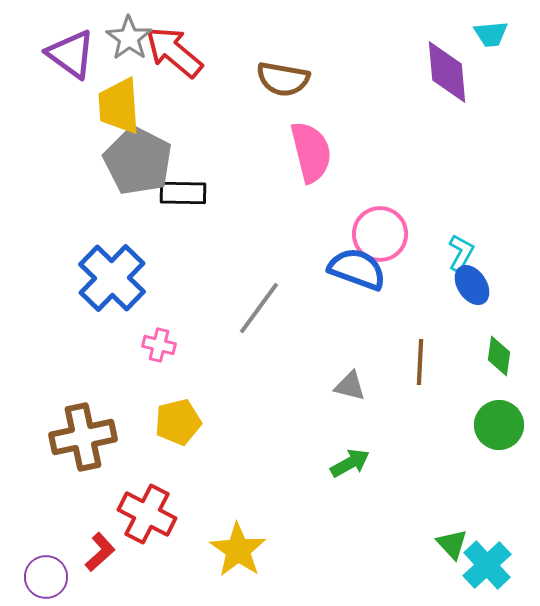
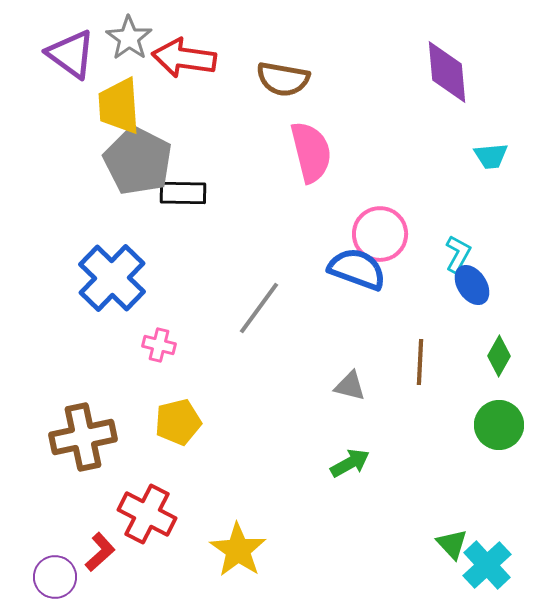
cyan trapezoid: moved 122 px down
red arrow: moved 10 px right, 6 px down; rotated 32 degrees counterclockwise
cyan L-shape: moved 3 px left, 1 px down
green diamond: rotated 21 degrees clockwise
purple circle: moved 9 px right
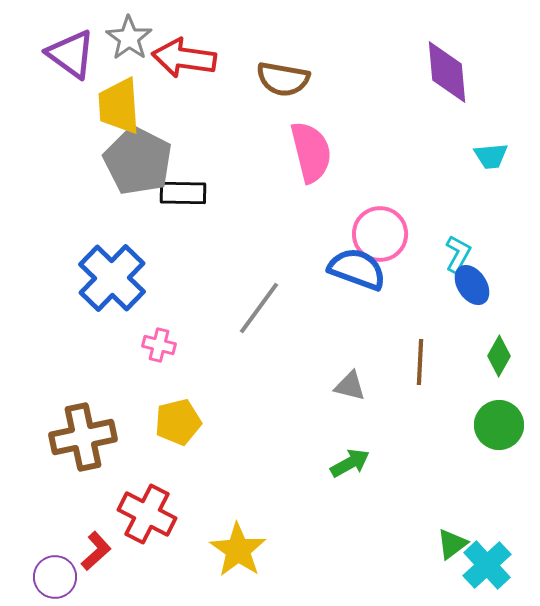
green triangle: rotated 36 degrees clockwise
red L-shape: moved 4 px left, 1 px up
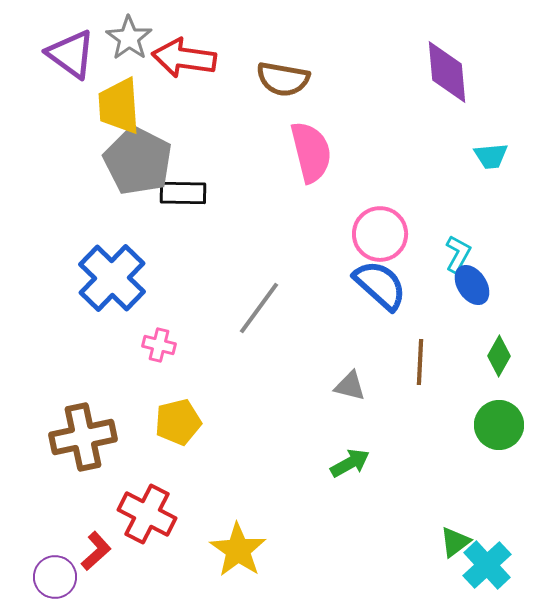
blue semicircle: moved 23 px right, 16 px down; rotated 22 degrees clockwise
green triangle: moved 3 px right, 2 px up
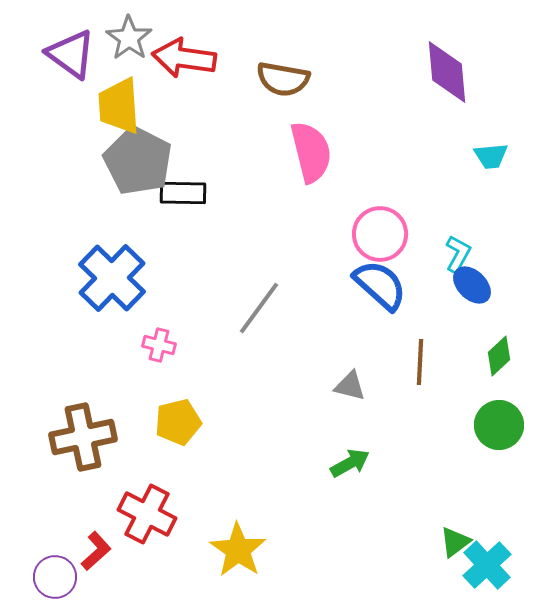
blue ellipse: rotated 12 degrees counterclockwise
green diamond: rotated 18 degrees clockwise
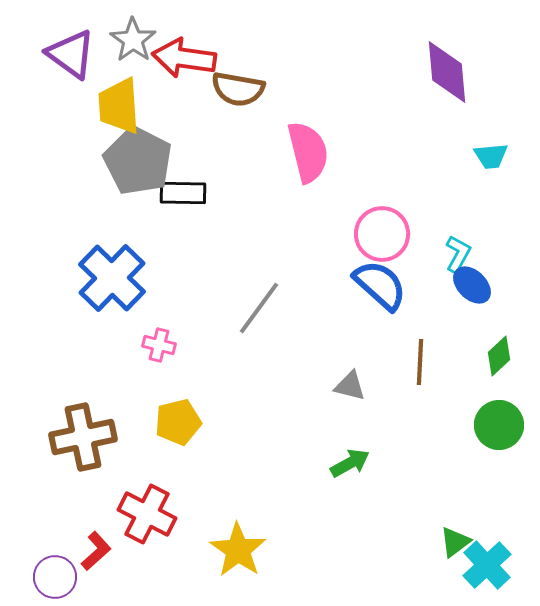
gray star: moved 4 px right, 2 px down
brown semicircle: moved 45 px left, 10 px down
pink semicircle: moved 3 px left
pink circle: moved 2 px right
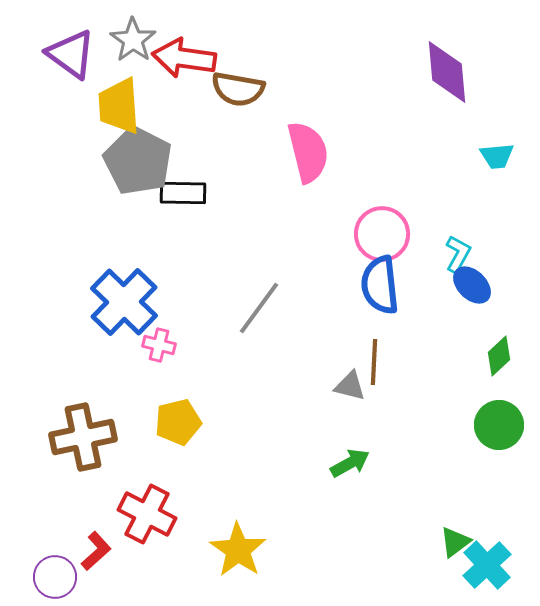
cyan trapezoid: moved 6 px right
blue cross: moved 12 px right, 24 px down
blue semicircle: rotated 138 degrees counterclockwise
brown line: moved 46 px left
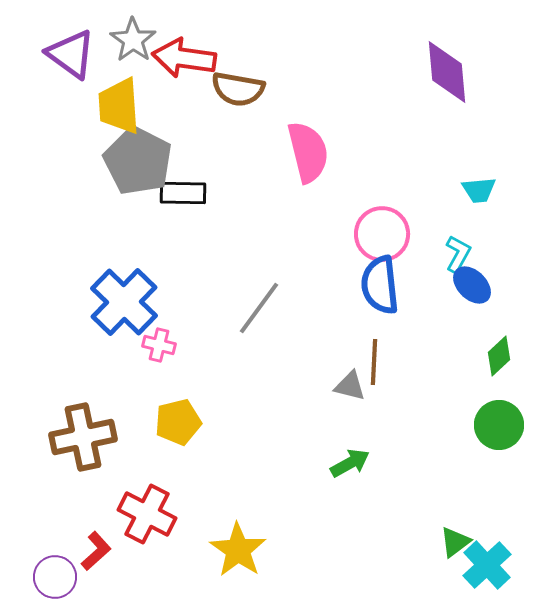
cyan trapezoid: moved 18 px left, 34 px down
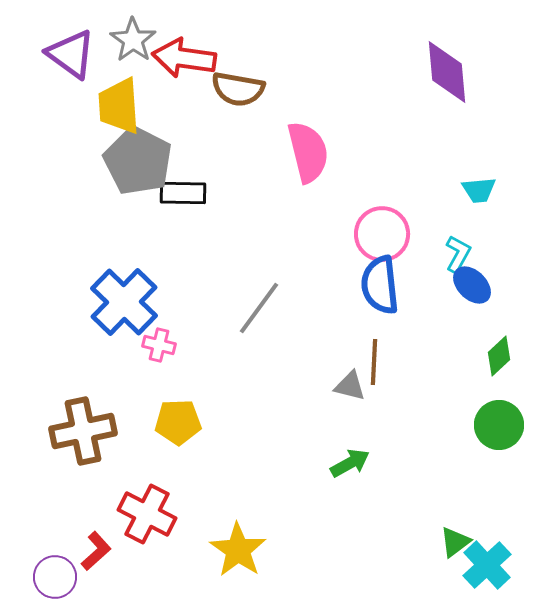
yellow pentagon: rotated 12 degrees clockwise
brown cross: moved 6 px up
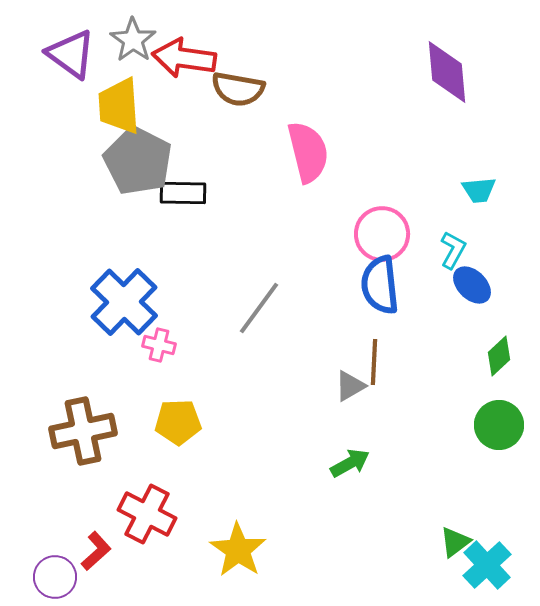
cyan L-shape: moved 5 px left, 4 px up
gray triangle: rotated 44 degrees counterclockwise
